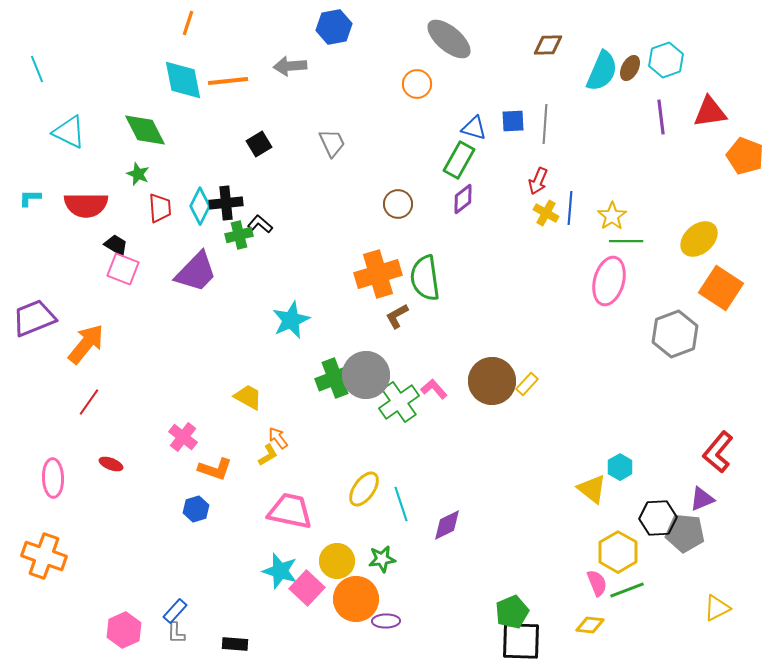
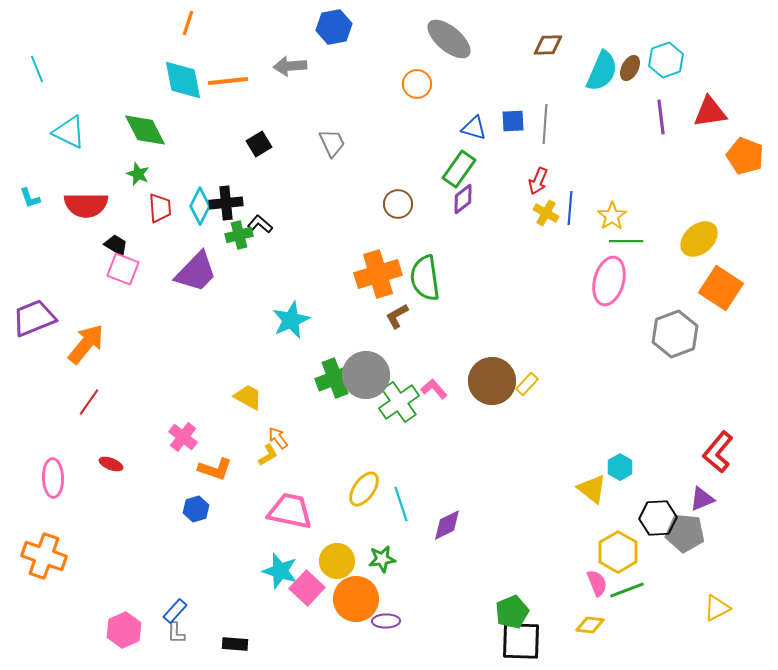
green rectangle at (459, 160): moved 9 px down; rotated 6 degrees clockwise
cyan L-shape at (30, 198): rotated 110 degrees counterclockwise
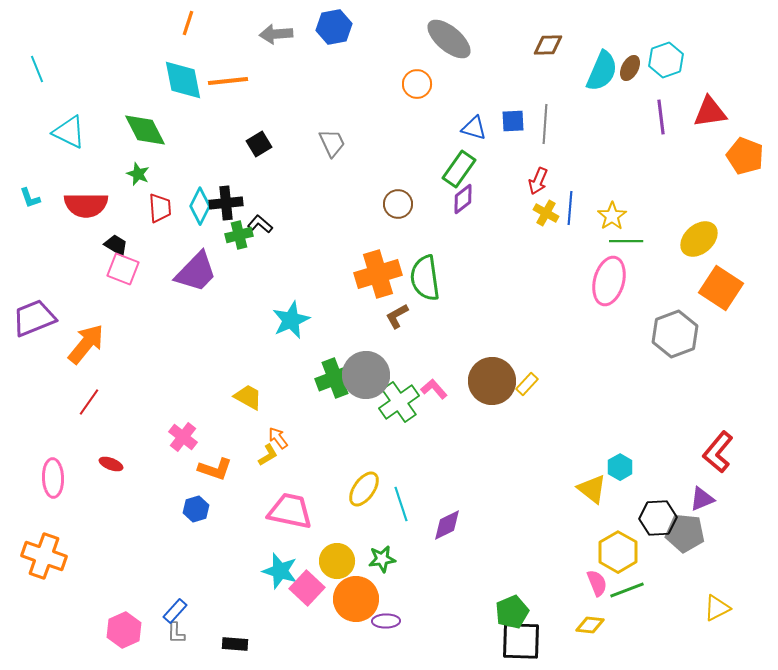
gray arrow at (290, 66): moved 14 px left, 32 px up
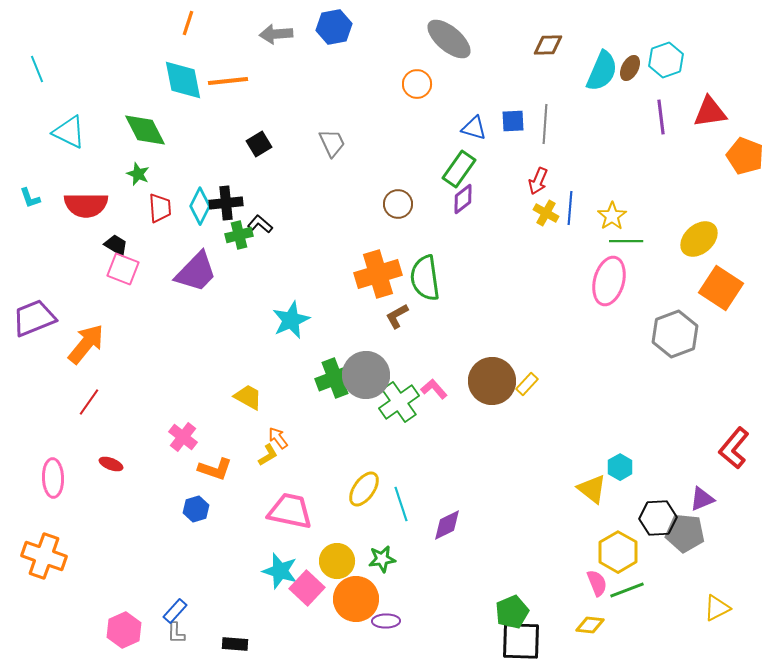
red L-shape at (718, 452): moved 16 px right, 4 px up
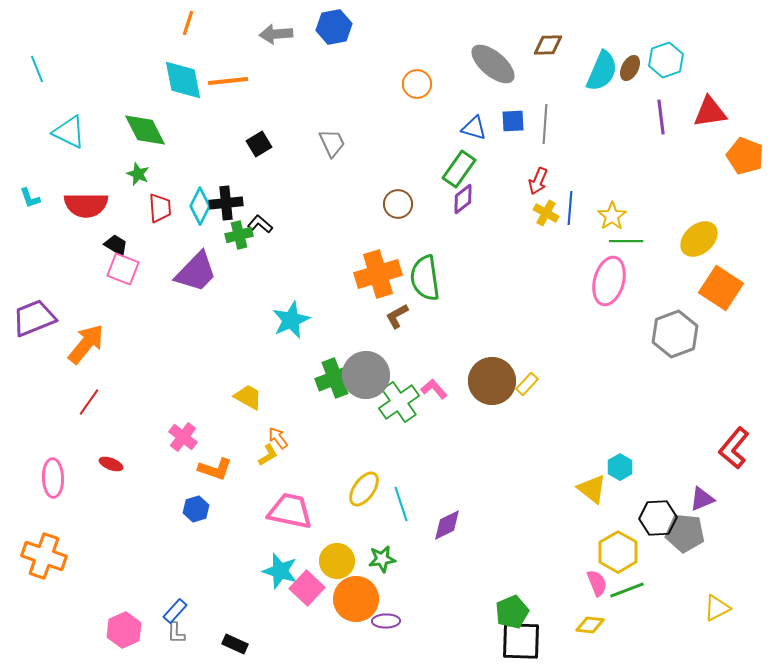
gray ellipse at (449, 39): moved 44 px right, 25 px down
black rectangle at (235, 644): rotated 20 degrees clockwise
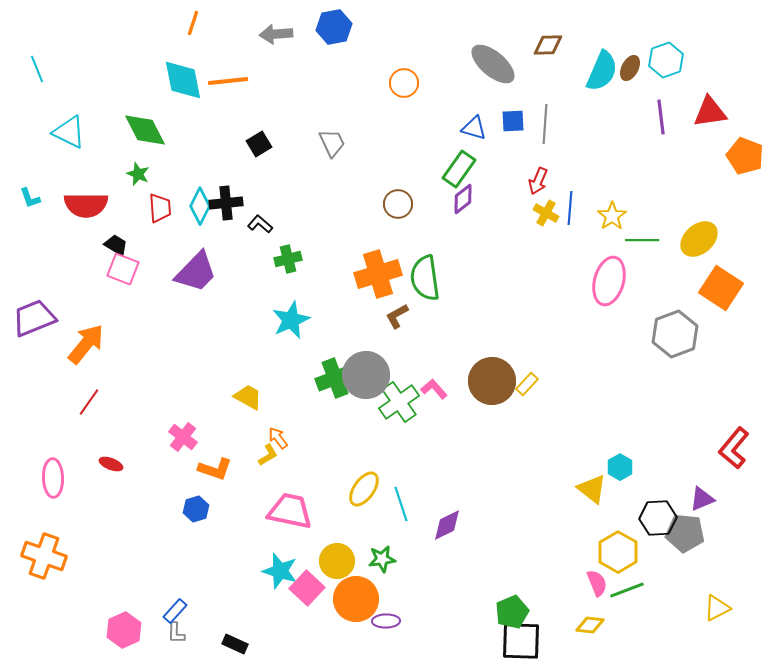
orange line at (188, 23): moved 5 px right
orange circle at (417, 84): moved 13 px left, 1 px up
green cross at (239, 235): moved 49 px right, 24 px down
green line at (626, 241): moved 16 px right, 1 px up
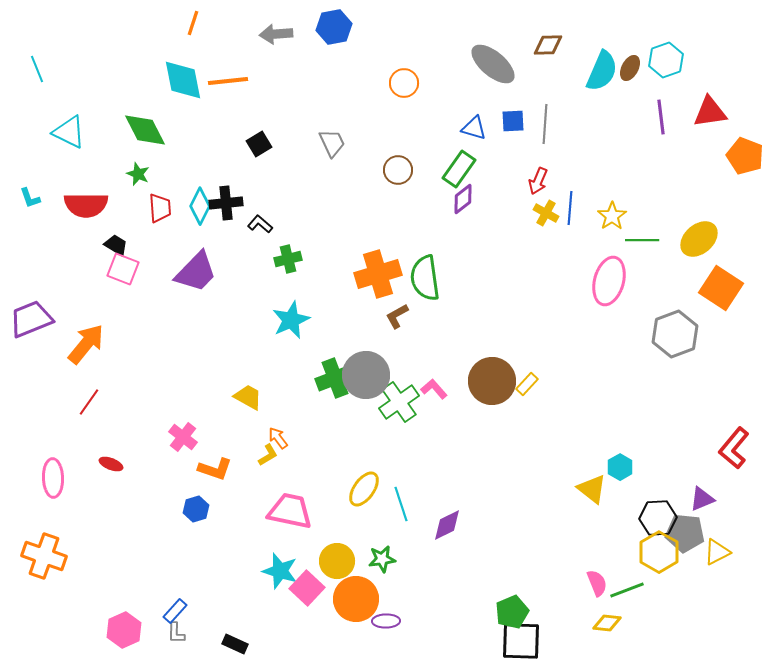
brown circle at (398, 204): moved 34 px up
purple trapezoid at (34, 318): moved 3 px left, 1 px down
yellow hexagon at (618, 552): moved 41 px right
yellow triangle at (717, 608): moved 56 px up
yellow diamond at (590, 625): moved 17 px right, 2 px up
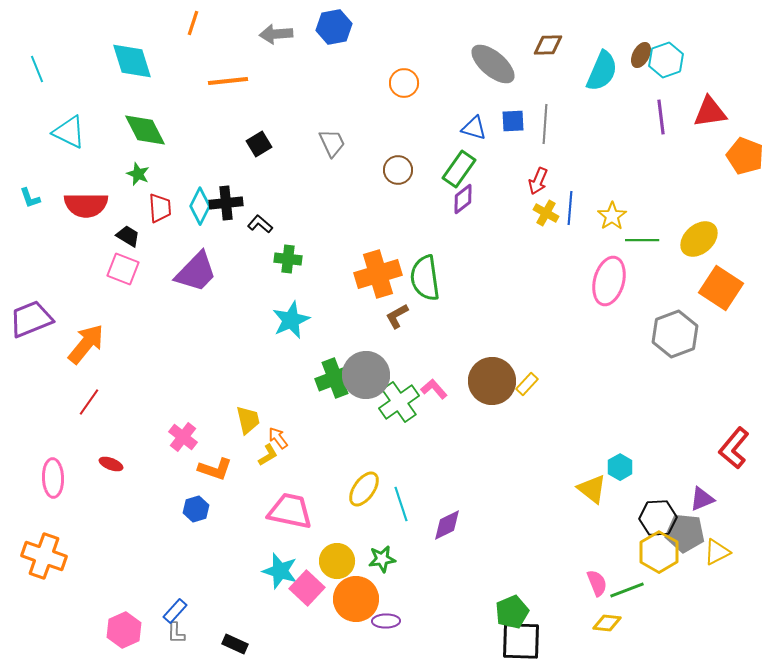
brown ellipse at (630, 68): moved 11 px right, 13 px up
cyan diamond at (183, 80): moved 51 px left, 19 px up; rotated 6 degrees counterclockwise
black trapezoid at (116, 245): moved 12 px right, 9 px up
green cross at (288, 259): rotated 20 degrees clockwise
yellow trapezoid at (248, 397): moved 23 px down; rotated 48 degrees clockwise
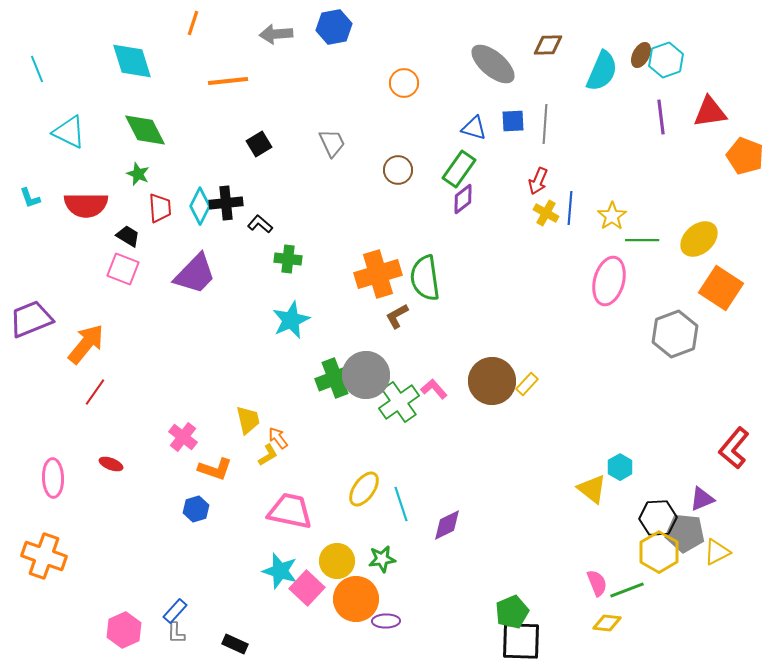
purple trapezoid at (196, 272): moved 1 px left, 2 px down
red line at (89, 402): moved 6 px right, 10 px up
